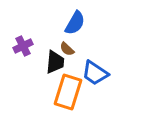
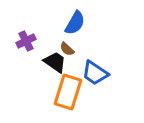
purple cross: moved 3 px right, 5 px up
black trapezoid: rotated 60 degrees counterclockwise
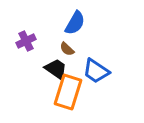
black trapezoid: moved 1 px right, 7 px down
blue trapezoid: moved 1 px right, 2 px up
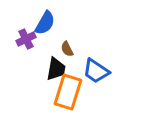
blue semicircle: moved 30 px left
purple cross: moved 2 px up
brown semicircle: rotated 21 degrees clockwise
black trapezoid: rotated 65 degrees clockwise
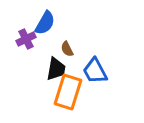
blue trapezoid: moved 1 px left; rotated 28 degrees clockwise
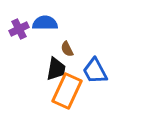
blue semicircle: rotated 120 degrees counterclockwise
purple cross: moved 7 px left, 10 px up
orange rectangle: moved 1 px left, 1 px up; rotated 8 degrees clockwise
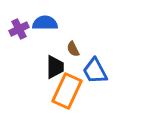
brown semicircle: moved 6 px right
black trapezoid: moved 1 px left, 2 px up; rotated 10 degrees counterclockwise
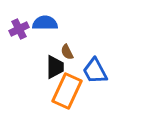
brown semicircle: moved 6 px left, 3 px down
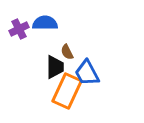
blue trapezoid: moved 8 px left, 2 px down
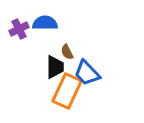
blue trapezoid: rotated 16 degrees counterclockwise
